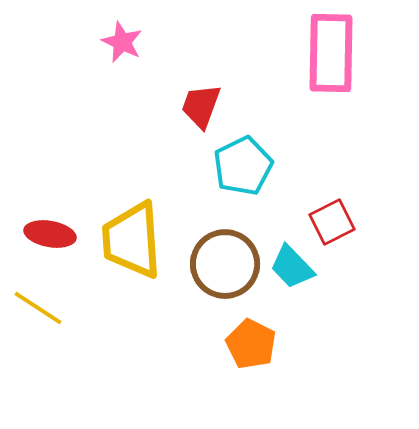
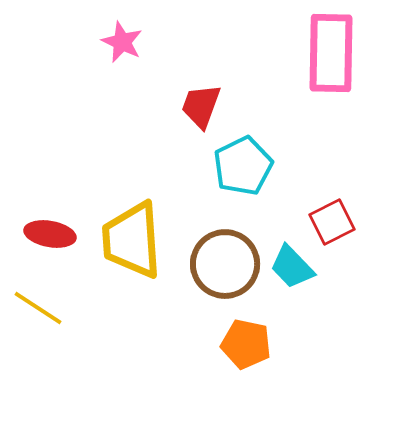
orange pentagon: moved 5 px left; rotated 15 degrees counterclockwise
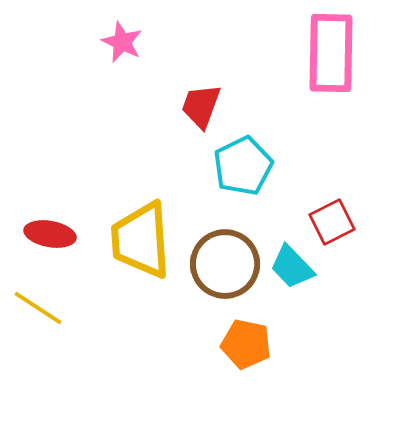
yellow trapezoid: moved 9 px right
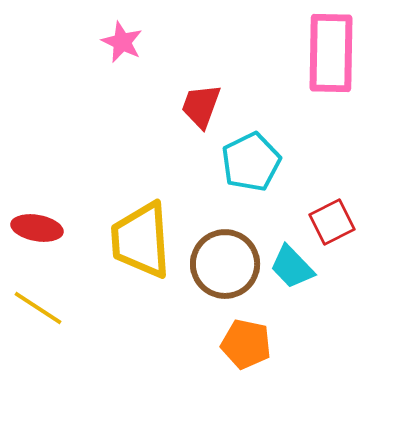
cyan pentagon: moved 8 px right, 4 px up
red ellipse: moved 13 px left, 6 px up
